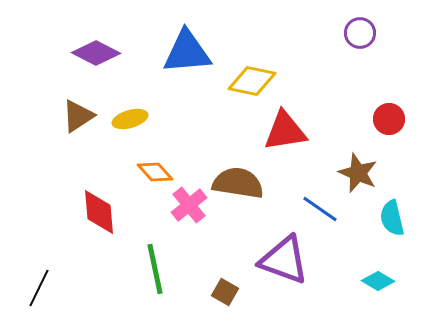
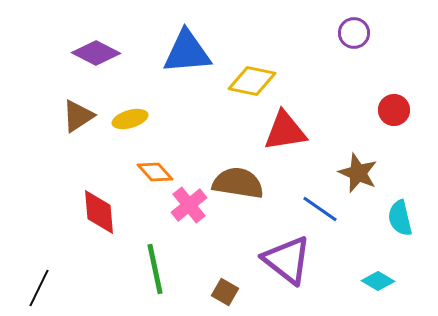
purple circle: moved 6 px left
red circle: moved 5 px right, 9 px up
cyan semicircle: moved 8 px right
purple triangle: moved 3 px right; rotated 18 degrees clockwise
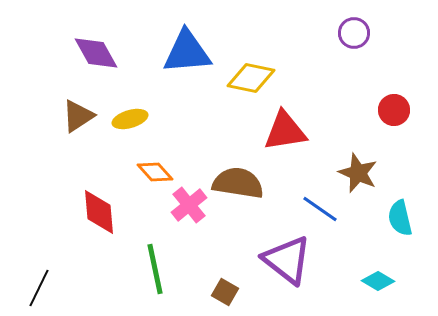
purple diamond: rotated 33 degrees clockwise
yellow diamond: moved 1 px left, 3 px up
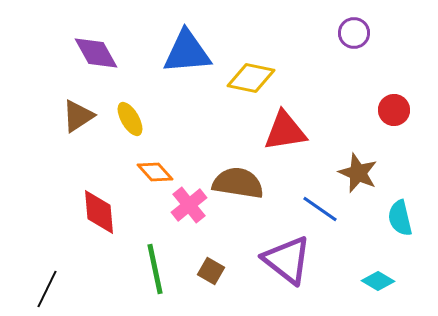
yellow ellipse: rotated 76 degrees clockwise
black line: moved 8 px right, 1 px down
brown square: moved 14 px left, 21 px up
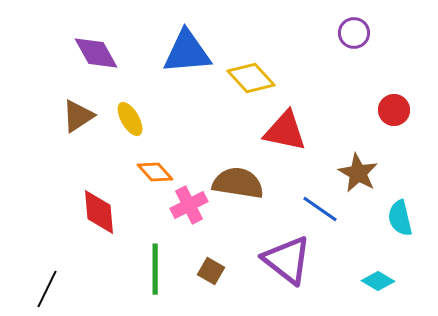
yellow diamond: rotated 36 degrees clockwise
red triangle: rotated 21 degrees clockwise
brown star: rotated 6 degrees clockwise
pink cross: rotated 12 degrees clockwise
green line: rotated 12 degrees clockwise
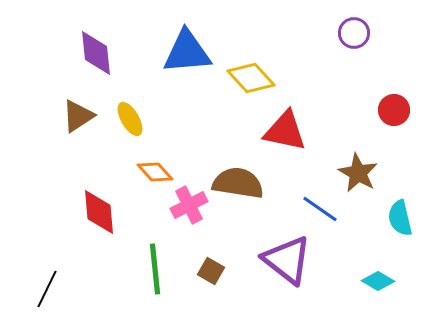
purple diamond: rotated 24 degrees clockwise
green line: rotated 6 degrees counterclockwise
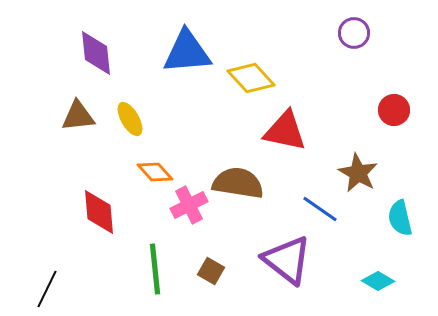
brown triangle: rotated 27 degrees clockwise
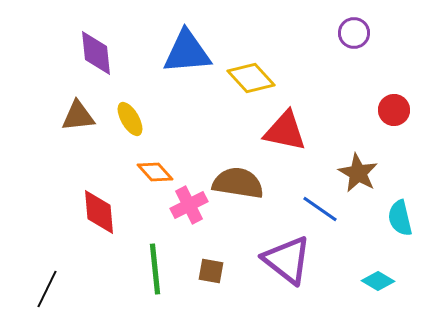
brown square: rotated 20 degrees counterclockwise
